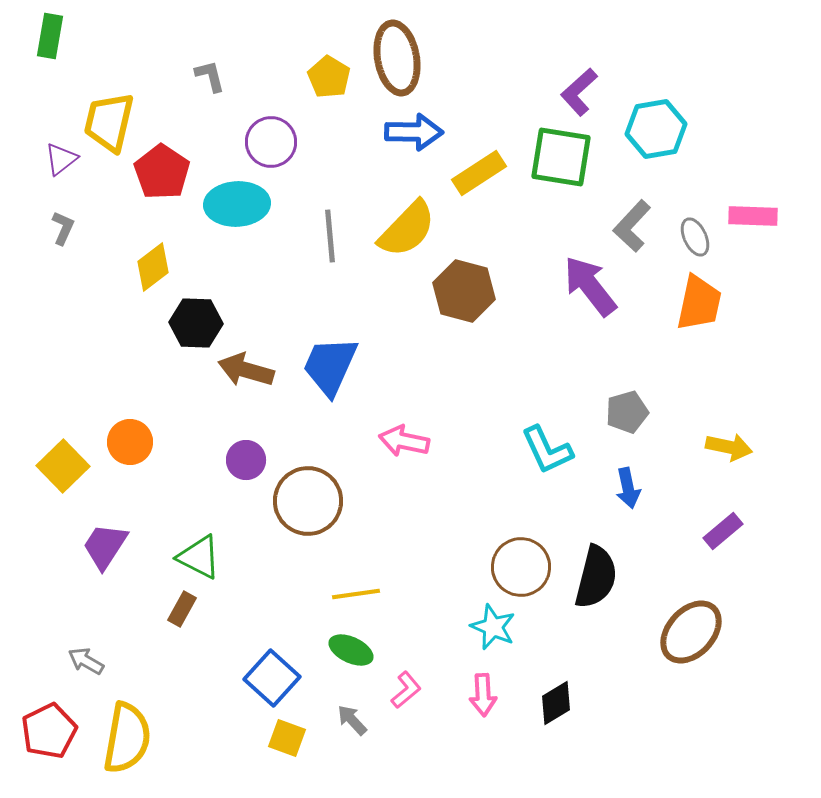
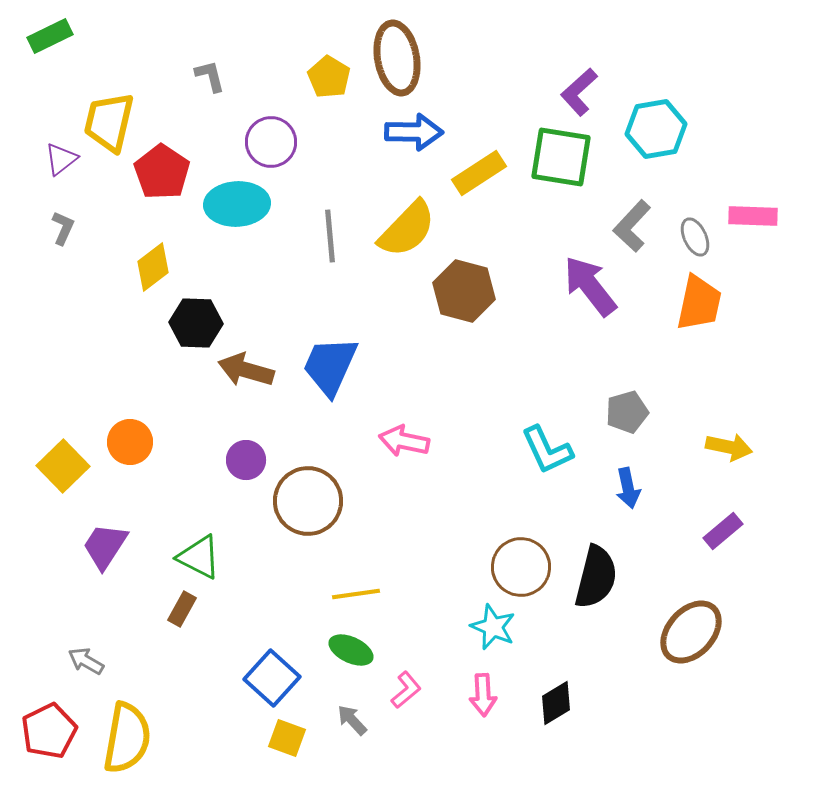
green rectangle at (50, 36): rotated 54 degrees clockwise
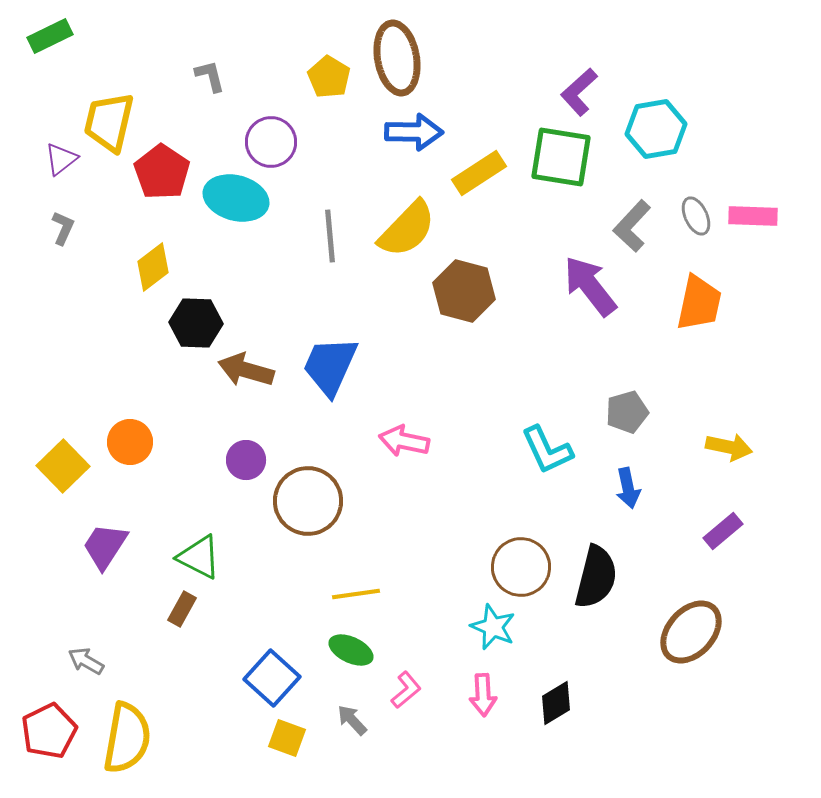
cyan ellipse at (237, 204): moved 1 px left, 6 px up; rotated 18 degrees clockwise
gray ellipse at (695, 237): moved 1 px right, 21 px up
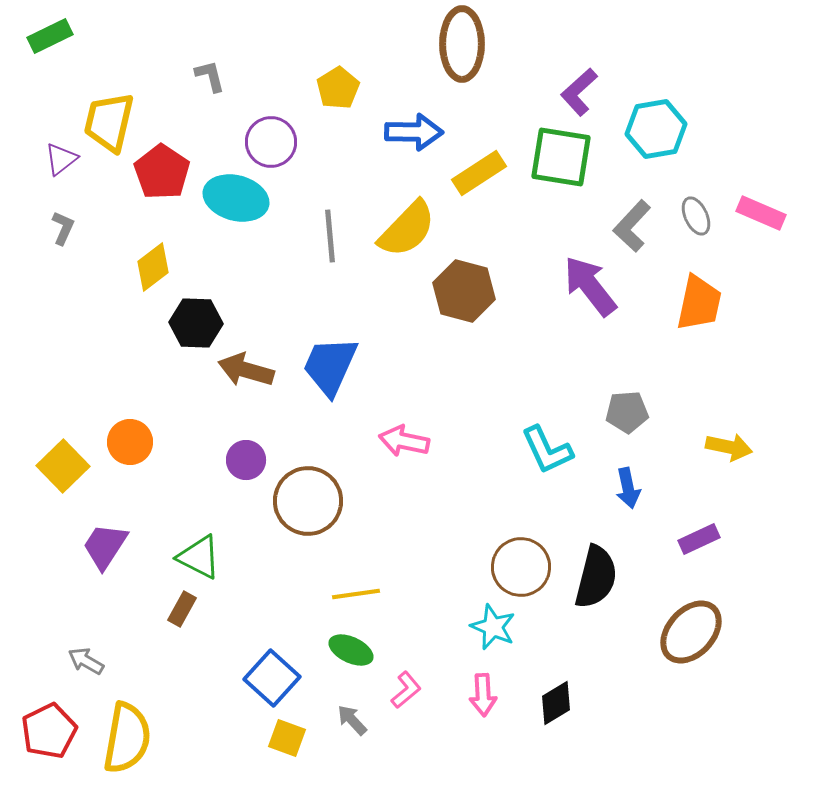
brown ellipse at (397, 58): moved 65 px right, 14 px up; rotated 10 degrees clockwise
yellow pentagon at (329, 77): moved 9 px right, 11 px down; rotated 9 degrees clockwise
pink rectangle at (753, 216): moved 8 px right, 3 px up; rotated 21 degrees clockwise
gray pentagon at (627, 412): rotated 12 degrees clockwise
purple rectangle at (723, 531): moved 24 px left, 8 px down; rotated 15 degrees clockwise
